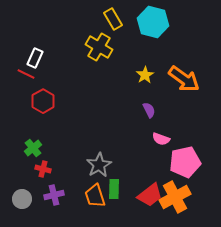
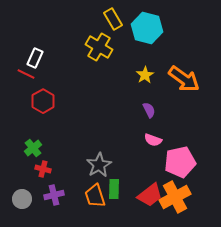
cyan hexagon: moved 6 px left, 6 px down
pink semicircle: moved 8 px left, 1 px down
pink pentagon: moved 5 px left
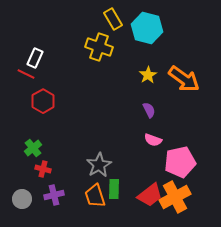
yellow cross: rotated 12 degrees counterclockwise
yellow star: moved 3 px right
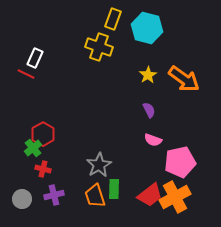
yellow rectangle: rotated 50 degrees clockwise
red hexagon: moved 33 px down
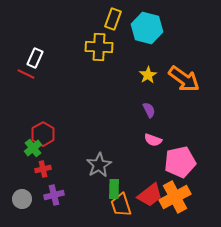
yellow cross: rotated 16 degrees counterclockwise
red cross: rotated 28 degrees counterclockwise
orange trapezoid: moved 26 px right, 9 px down
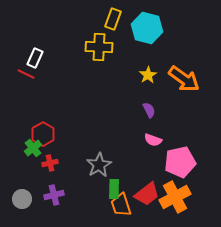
red cross: moved 7 px right, 6 px up
red trapezoid: moved 3 px left, 1 px up
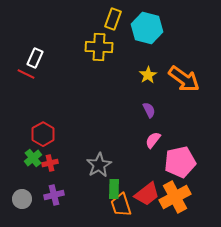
pink semicircle: rotated 108 degrees clockwise
green cross: moved 10 px down
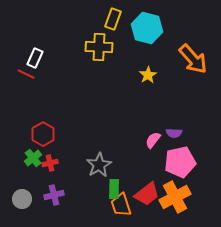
orange arrow: moved 9 px right, 20 px up; rotated 12 degrees clockwise
purple semicircle: moved 25 px right, 23 px down; rotated 119 degrees clockwise
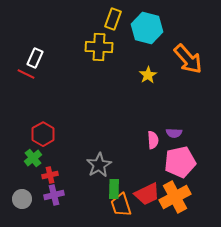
orange arrow: moved 5 px left
pink semicircle: rotated 138 degrees clockwise
red cross: moved 12 px down
red trapezoid: rotated 12 degrees clockwise
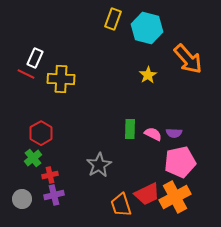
yellow cross: moved 38 px left, 32 px down
red hexagon: moved 2 px left, 1 px up
pink semicircle: moved 6 px up; rotated 60 degrees counterclockwise
green rectangle: moved 16 px right, 60 px up
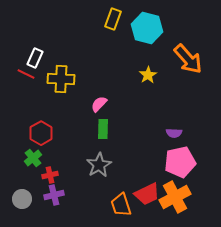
green rectangle: moved 27 px left
pink semicircle: moved 54 px left, 30 px up; rotated 72 degrees counterclockwise
